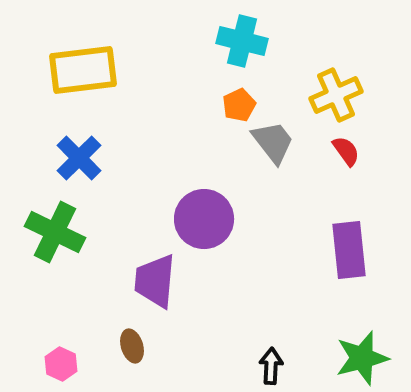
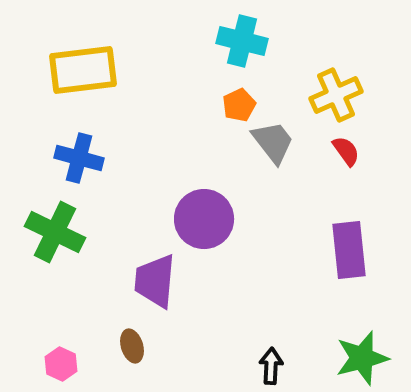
blue cross: rotated 30 degrees counterclockwise
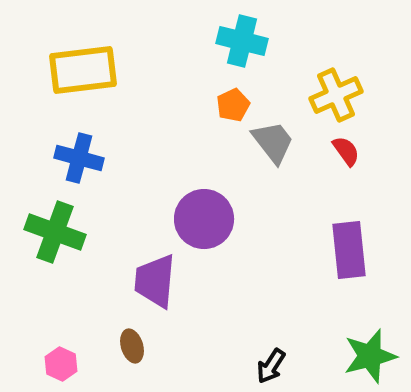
orange pentagon: moved 6 px left
green cross: rotated 6 degrees counterclockwise
green star: moved 8 px right, 2 px up
black arrow: rotated 150 degrees counterclockwise
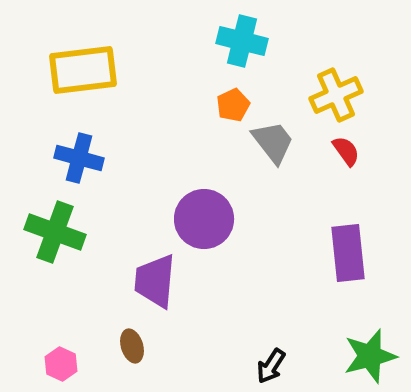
purple rectangle: moved 1 px left, 3 px down
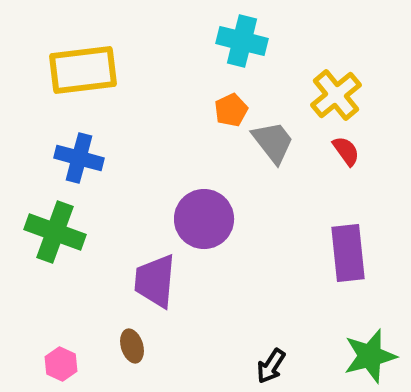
yellow cross: rotated 15 degrees counterclockwise
orange pentagon: moved 2 px left, 5 px down
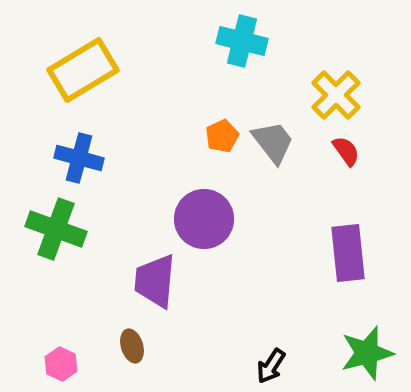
yellow rectangle: rotated 24 degrees counterclockwise
yellow cross: rotated 6 degrees counterclockwise
orange pentagon: moved 9 px left, 26 px down
green cross: moved 1 px right, 3 px up
green star: moved 3 px left, 3 px up
